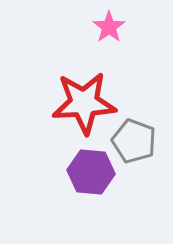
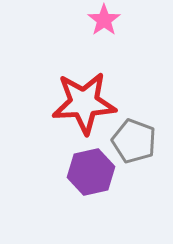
pink star: moved 5 px left, 7 px up
purple hexagon: rotated 18 degrees counterclockwise
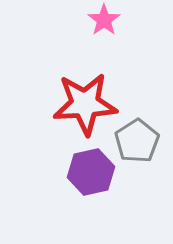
red star: moved 1 px right, 1 px down
gray pentagon: moved 3 px right; rotated 18 degrees clockwise
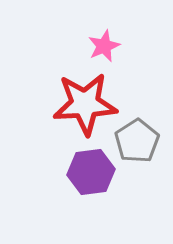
pink star: moved 26 px down; rotated 12 degrees clockwise
purple hexagon: rotated 6 degrees clockwise
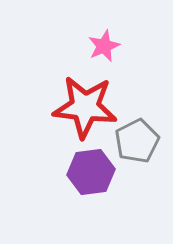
red star: moved 3 px down; rotated 10 degrees clockwise
gray pentagon: rotated 6 degrees clockwise
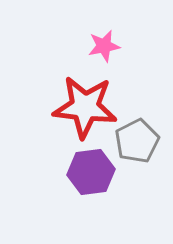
pink star: rotated 12 degrees clockwise
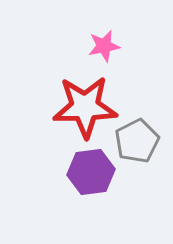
red star: rotated 8 degrees counterclockwise
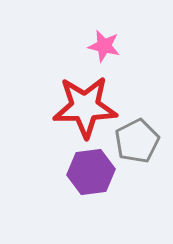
pink star: rotated 24 degrees clockwise
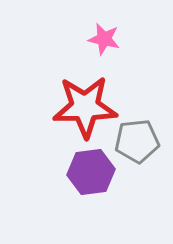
pink star: moved 7 px up
gray pentagon: rotated 21 degrees clockwise
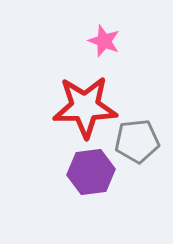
pink star: moved 2 px down; rotated 8 degrees clockwise
